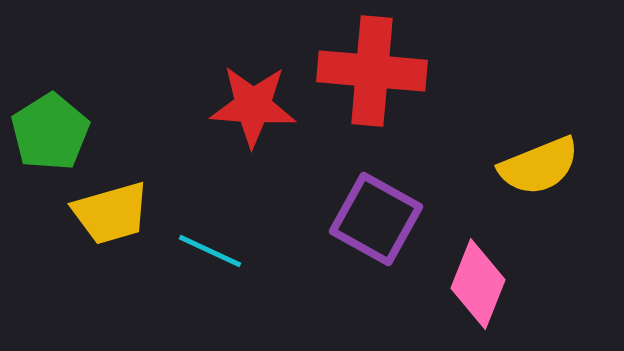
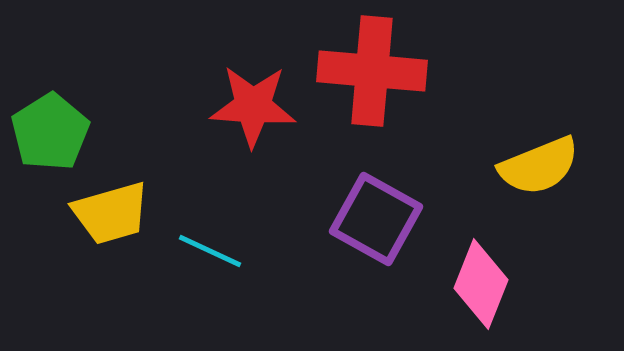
pink diamond: moved 3 px right
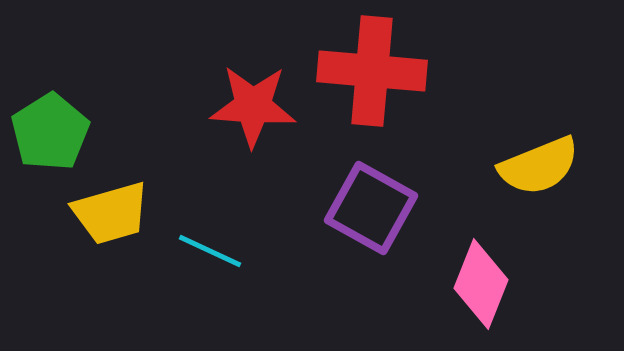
purple square: moved 5 px left, 11 px up
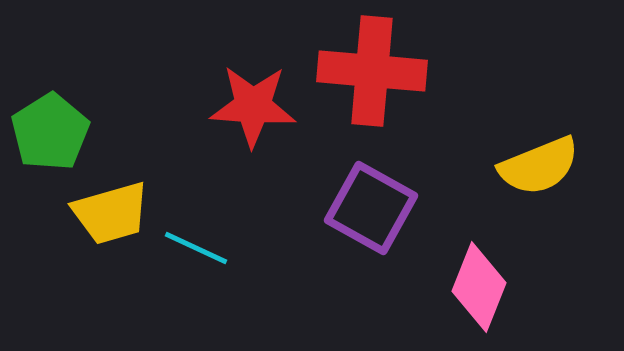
cyan line: moved 14 px left, 3 px up
pink diamond: moved 2 px left, 3 px down
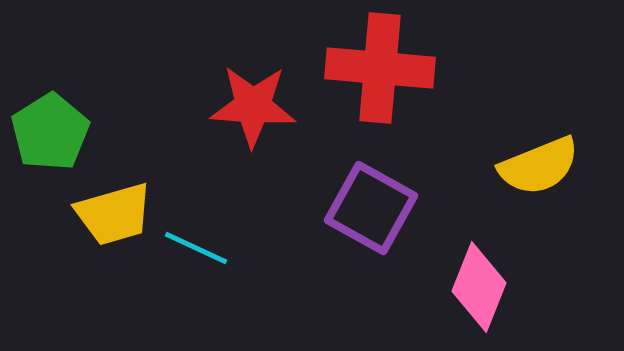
red cross: moved 8 px right, 3 px up
yellow trapezoid: moved 3 px right, 1 px down
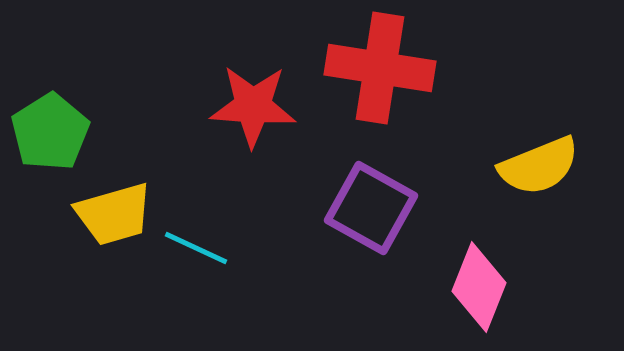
red cross: rotated 4 degrees clockwise
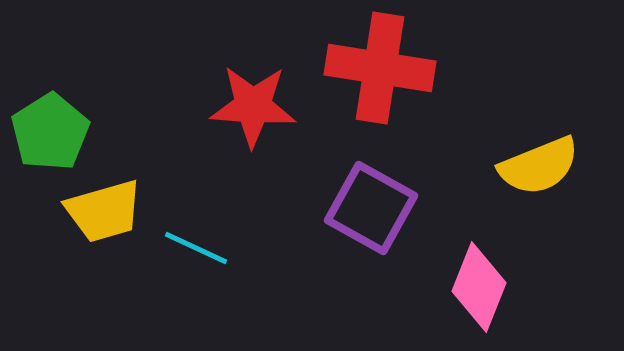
yellow trapezoid: moved 10 px left, 3 px up
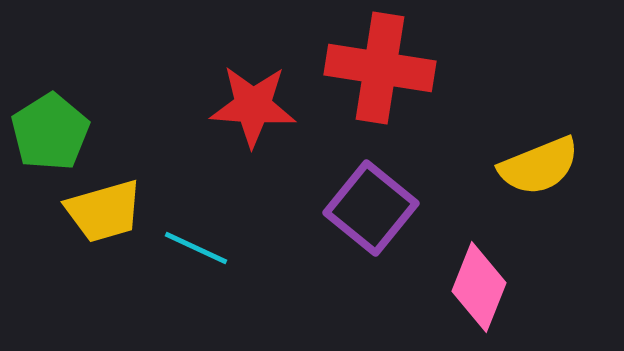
purple square: rotated 10 degrees clockwise
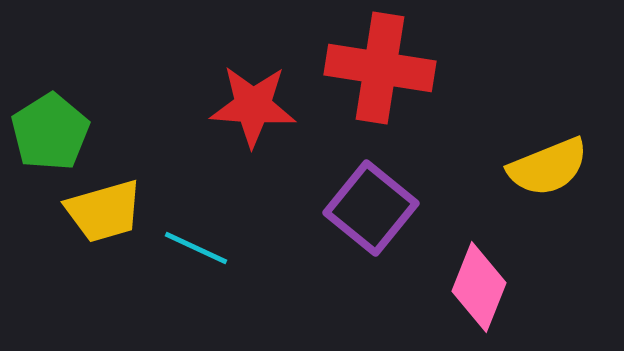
yellow semicircle: moved 9 px right, 1 px down
